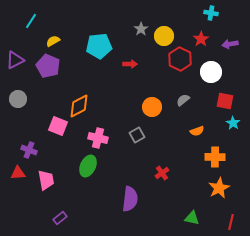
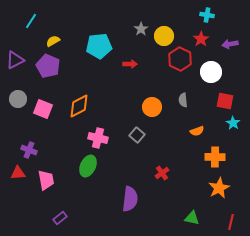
cyan cross: moved 4 px left, 2 px down
gray semicircle: rotated 56 degrees counterclockwise
pink square: moved 15 px left, 17 px up
gray square: rotated 21 degrees counterclockwise
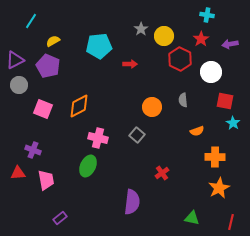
gray circle: moved 1 px right, 14 px up
purple cross: moved 4 px right
purple semicircle: moved 2 px right, 3 px down
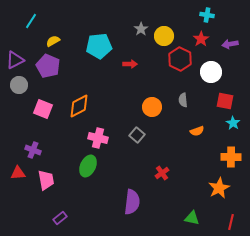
orange cross: moved 16 px right
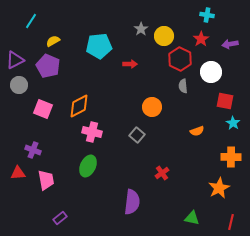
gray semicircle: moved 14 px up
pink cross: moved 6 px left, 6 px up
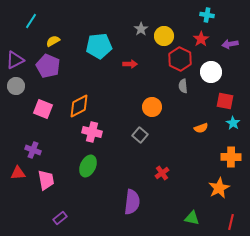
gray circle: moved 3 px left, 1 px down
orange semicircle: moved 4 px right, 3 px up
gray square: moved 3 px right
